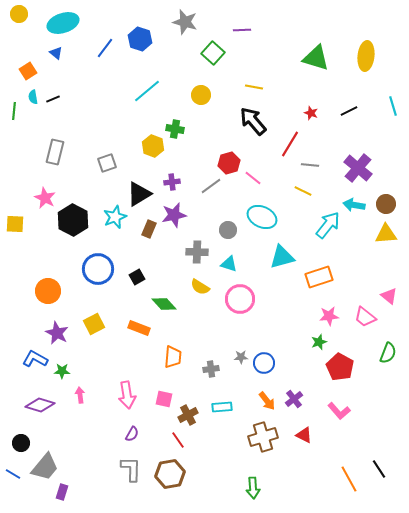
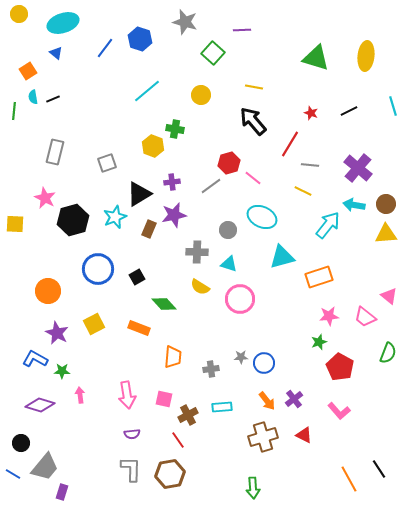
black hexagon at (73, 220): rotated 16 degrees clockwise
purple semicircle at (132, 434): rotated 56 degrees clockwise
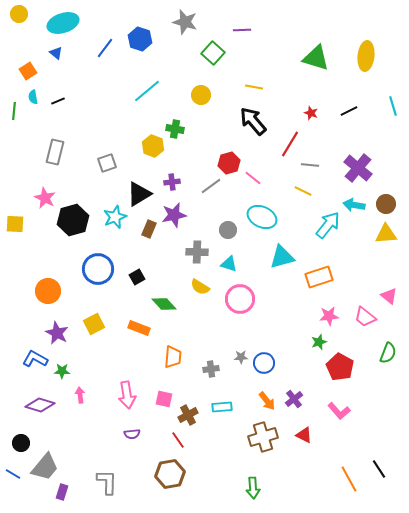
black line at (53, 99): moved 5 px right, 2 px down
gray L-shape at (131, 469): moved 24 px left, 13 px down
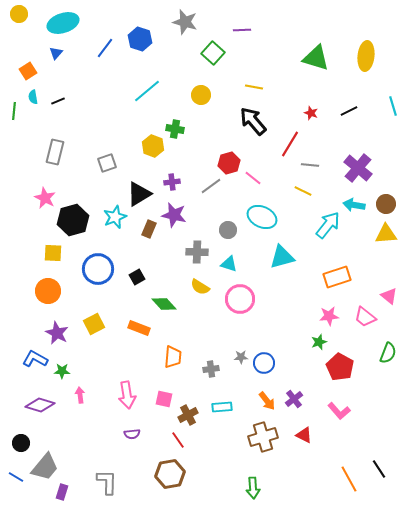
blue triangle at (56, 53): rotated 32 degrees clockwise
purple star at (174, 215): rotated 25 degrees clockwise
yellow square at (15, 224): moved 38 px right, 29 px down
orange rectangle at (319, 277): moved 18 px right
blue line at (13, 474): moved 3 px right, 3 px down
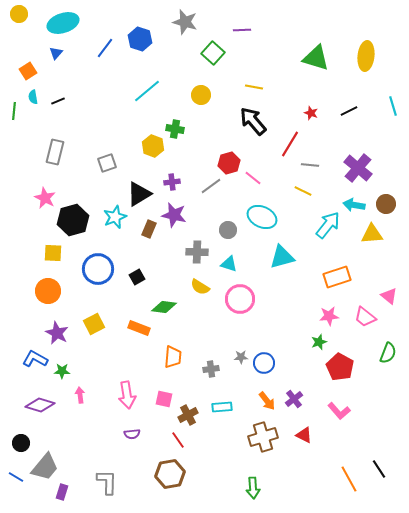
yellow triangle at (386, 234): moved 14 px left
green diamond at (164, 304): moved 3 px down; rotated 40 degrees counterclockwise
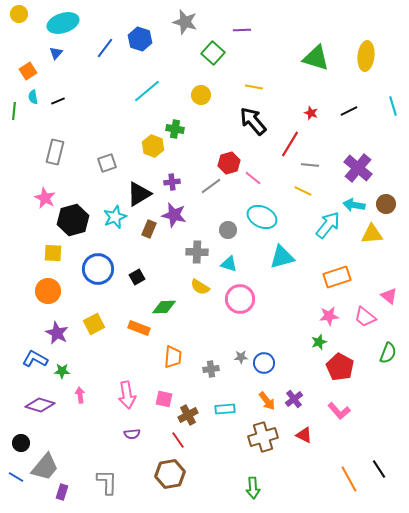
green diamond at (164, 307): rotated 10 degrees counterclockwise
cyan rectangle at (222, 407): moved 3 px right, 2 px down
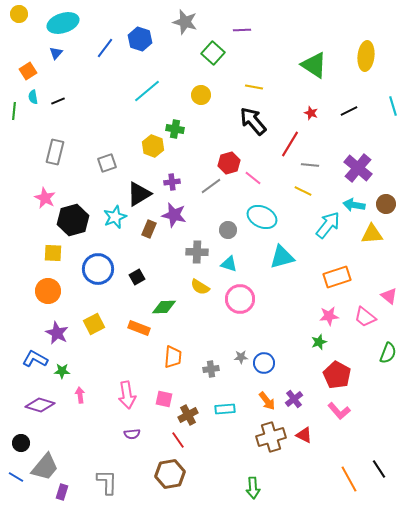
green triangle at (316, 58): moved 2 px left, 7 px down; rotated 16 degrees clockwise
red pentagon at (340, 367): moved 3 px left, 8 px down
brown cross at (263, 437): moved 8 px right
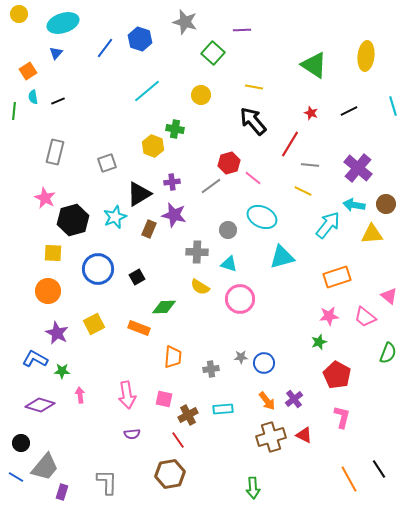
cyan rectangle at (225, 409): moved 2 px left
pink L-shape at (339, 411): moved 3 px right, 6 px down; rotated 125 degrees counterclockwise
